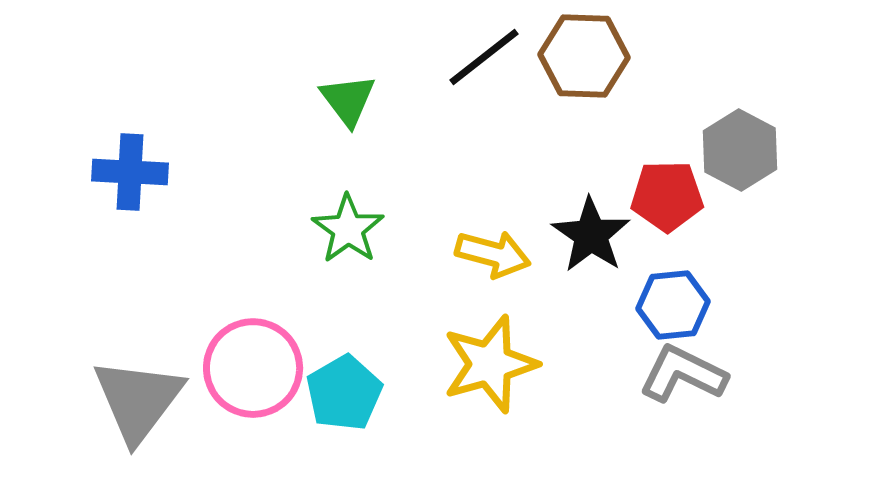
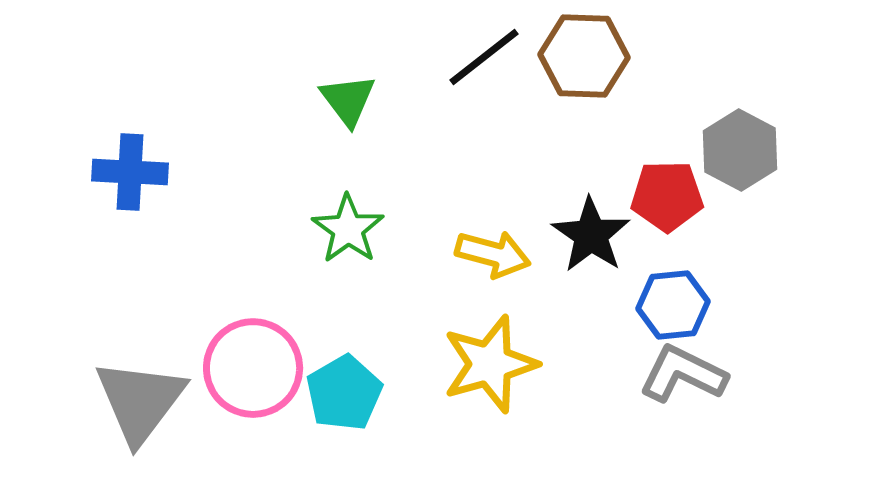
gray triangle: moved 2 px right, 1 px down
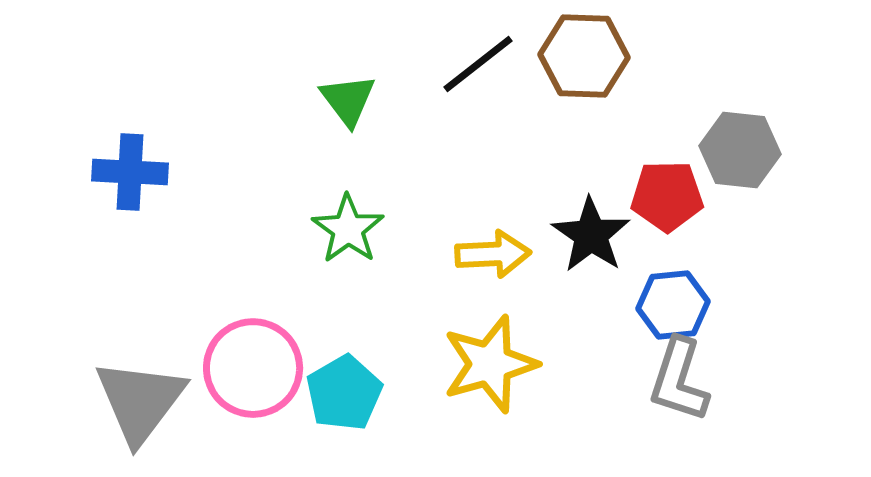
black line: moved 6 px left, 7 px down
gray hexagon: rotated 22 degrees counterclockwise
yellow arrow: rotated 18 degrees counterclockwise
gray L-shape: moved 4 px left, 6 px down; rotated 98 degrees counterclockwise
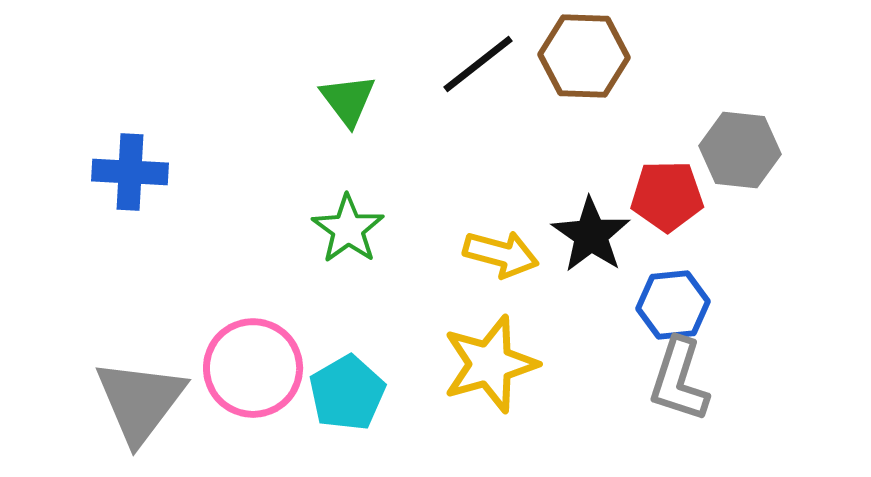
yellow arrow: moved 8 px right; rotated 18 degrees clockwise
cyan pentagon: moved 3 px right
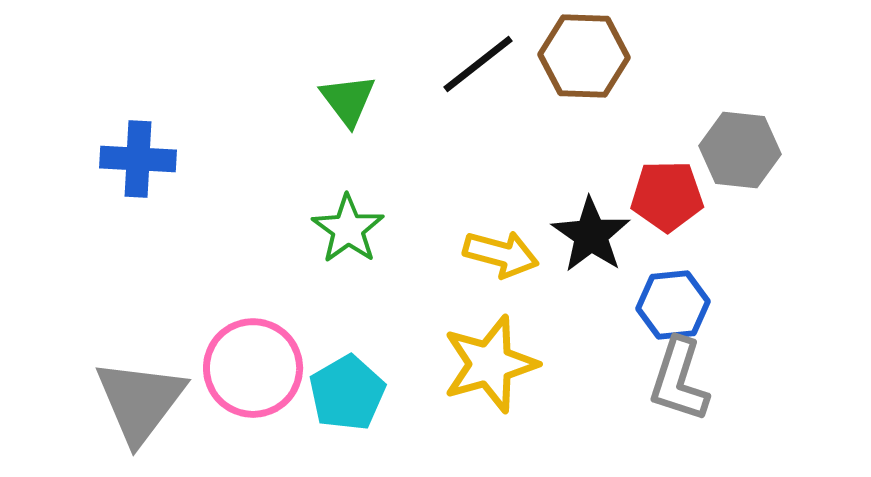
blue cross: moved 8 px right, 13 px up
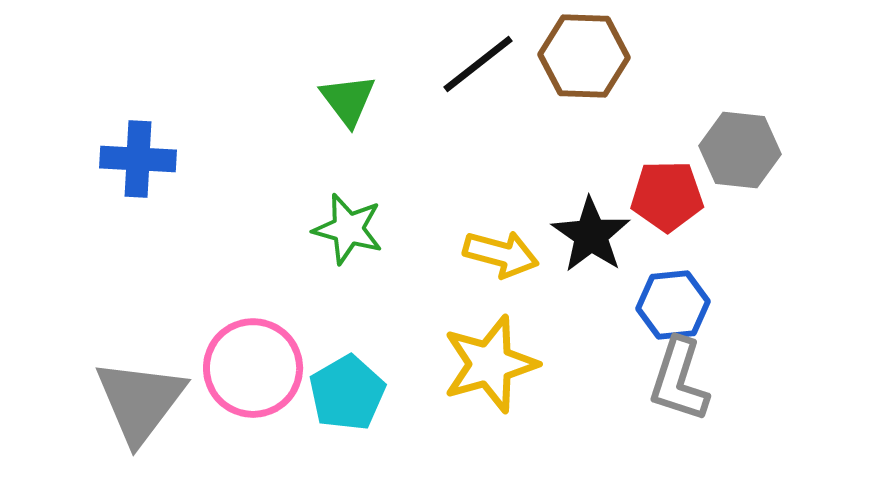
green star: rotated 20 degrees counterclockwise
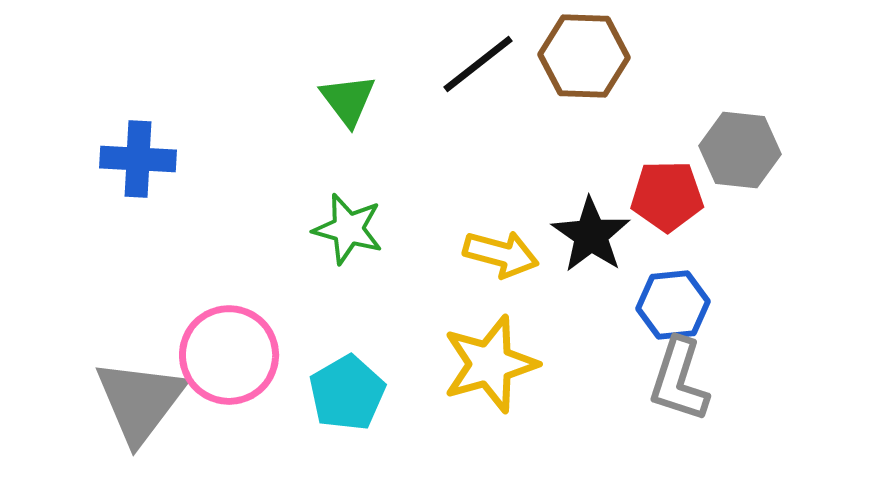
pink circle: moved 24 px left, 13 px up
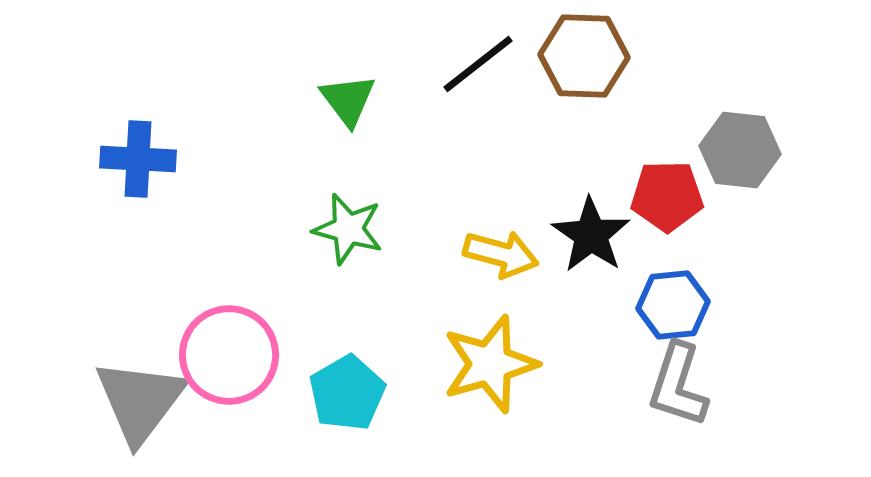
gray L-shape: moved 1 px left, 5 px down
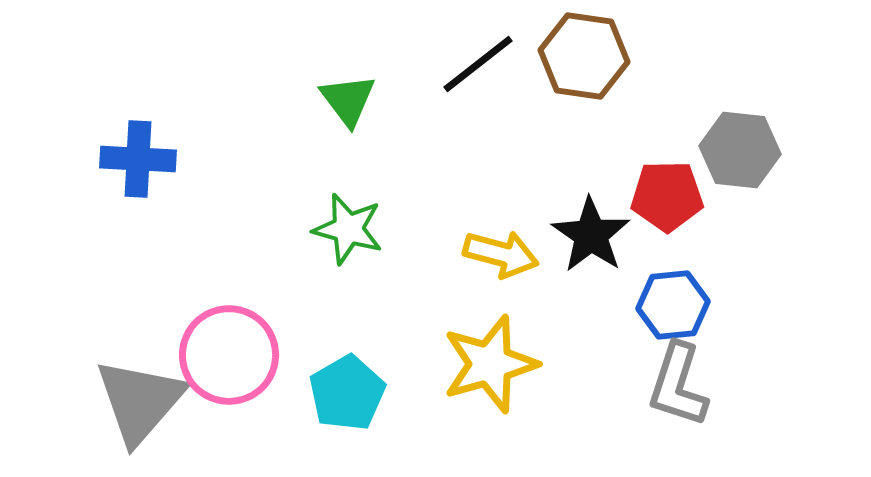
brown hexagon: rotated 6 degrees clockwise
gray triangle: rotated 4 degrees clockwise
